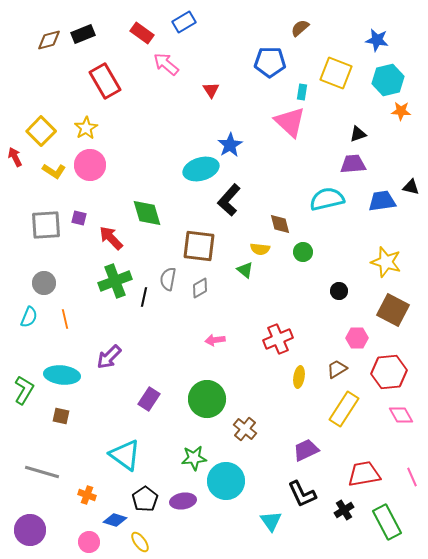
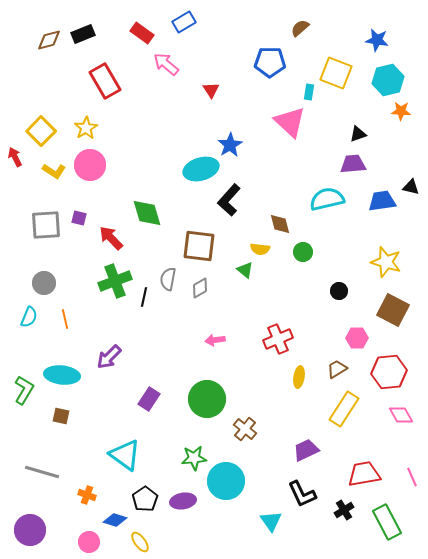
cyan rectangle at (302, 92): moved 7 px right
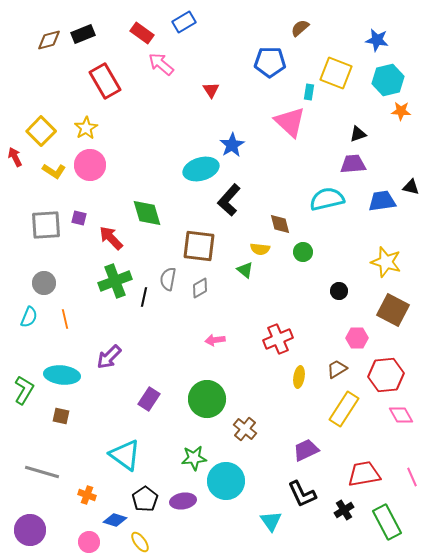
pink arrow at (166, 64): moved 5 px left
blue star at (230, 145): moved 2 px right
red hexagon at (389, 372): moved 3 px left, 3 px down
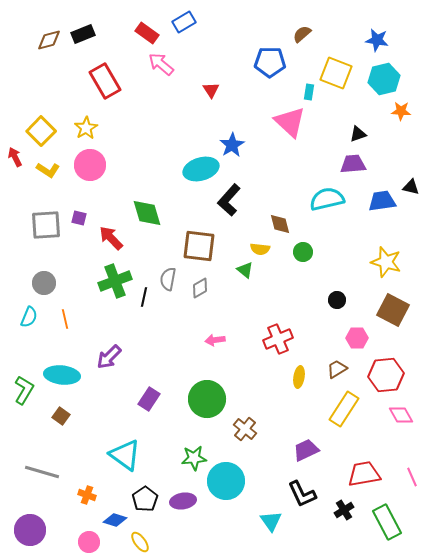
brown semicircle at (300, 28): moved 2 px right, 6 px down
red rectangle at (142, 33): moved 5 px right
cyan hexagon at (388, 80): moved 4 px left, 1 px up
yellow L-shape at (54, 171): moved 6 px left, 1 px up
black circle at (339, 291): moved 2 px left, 9 px down
brown square at (61, 416): rotated 24 degrees clockwise
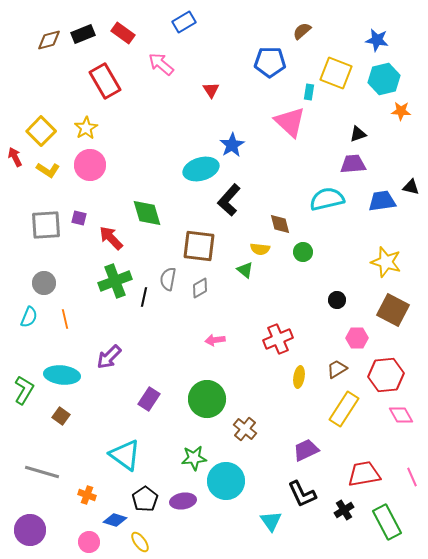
red rectangle at (147, 33): moved 24 px left
brown semicircle at (302, 34): moved 3 px up
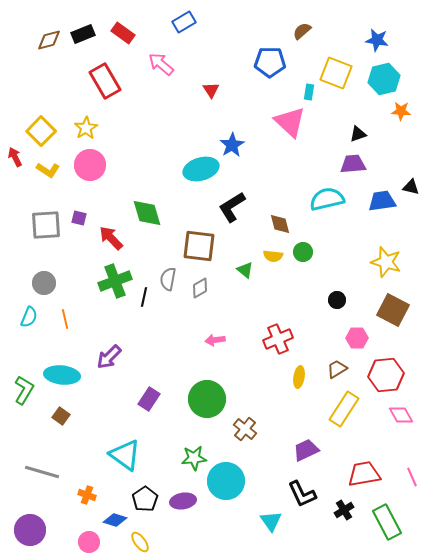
black L-shape at (229, 200): moved 3 px right, 7 px down; rotated 16 degrees clockwise
yellow semicircle at (260, 249): moved 13 px right, 7 px down
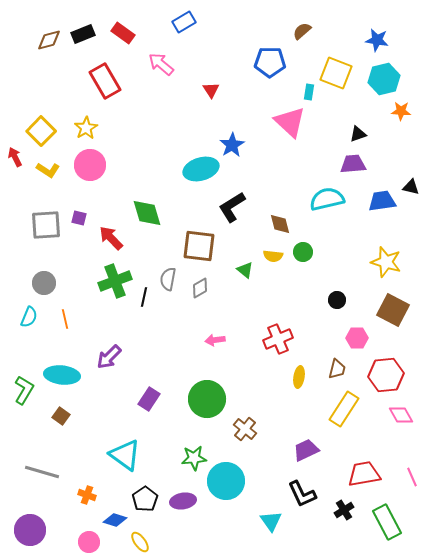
brown trapezoid at (337, 369): rotated 135 degrees clockwise
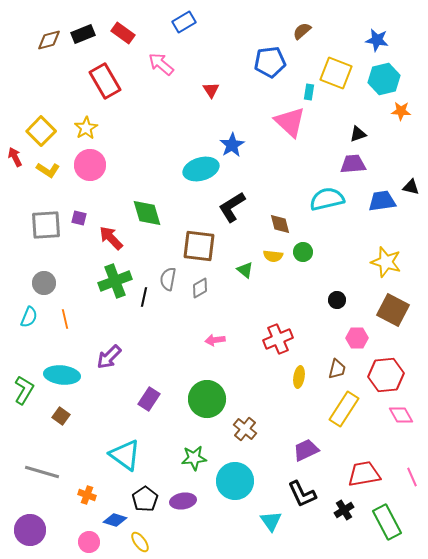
blue pentagon at (270, 62): rotated 8 degrees counterclockwise
cyan circle at (226, 481): moved 9 px right
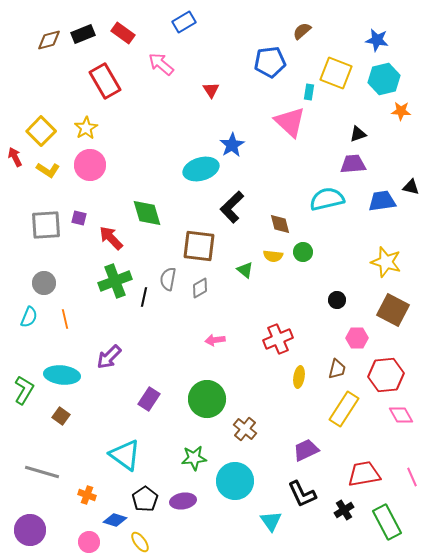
black L-shape at (232, 207): rotated 12 degrees counterclockwise
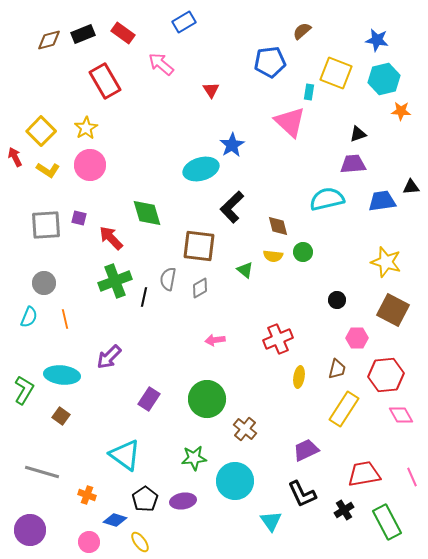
black triangle at (411, 187): rotated 18 degrees counterclockwise
brown diamond at (280, 224): moved 2 px left, 2 px down
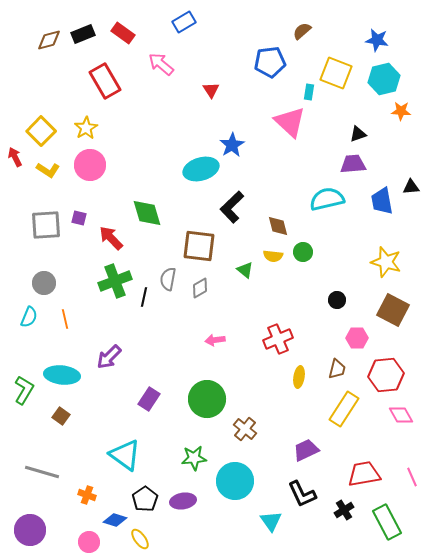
blue trapezoid at (382, 201): rotated 92 degrees counterclockwise
yellow ellipse at (140, 542): moved 3 px up
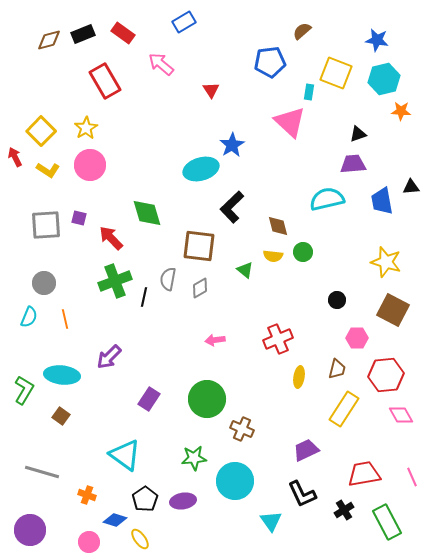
brown cross at (245, 429): moved 3 px left; rotated 15 degrees counterclockwise
